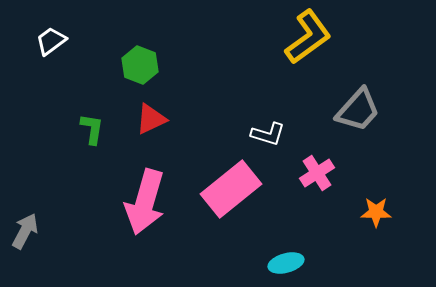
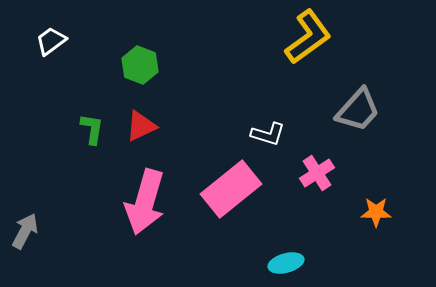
red triangle: moved 10 px left, 7 px down
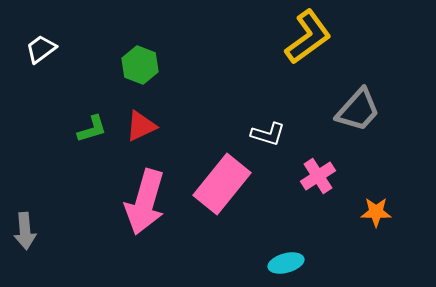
white trapezoid: moved 10 px left, 8 px down
green L-shape: rotated 64 degrees clockwise
pink cross: moved 1 px right, 3 px down
pink rectangle: moved 9 px left, 5 px up; rotated 12 degrees counterclockwise
gray arrow: rotated 147 degrees clockwise
